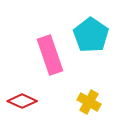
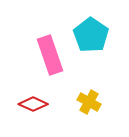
red diamond: moved 11 px right, 3 px down
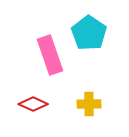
cyan pentagon: moved 2 px left, 2 px up
yellow cross: moved 2 px down; rotated 30 degrees counterclockwise
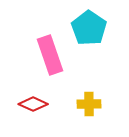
cyan pentagon: moved 5 px up
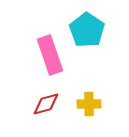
cyan pentagon: moved 2 px left, 2 px down
red diamond: moved 13 px right; rotated 40 degrees counterclockwise
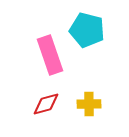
cyan pentagon: rotated 20 degrees counterclockwise
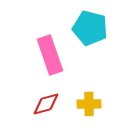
cyan pentagon: moved 3 px right, 2 px up
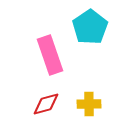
cyan pentagon: moved 1 px up; rotated 24 degrees clockwise
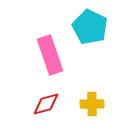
cyan pentagon: rotated 12 degrees counterclockwise
yellow cross: moved 3 px right
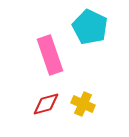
yellow cross: moved 9 px left; rotated 25 degrees clockwise
